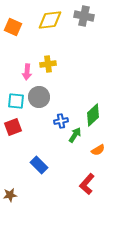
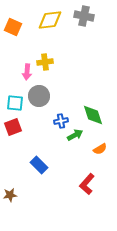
yellow cross: moved 3 px left, 2 px up
gray circle: moved 1 px up
cyan square: moved 1 px left, 2 px down
green diamond: rotated 65 degrees counterclockwise
green arrow: rotated 28 degrees clockwise
orange semicircle: moved 2 px right, 1 px up
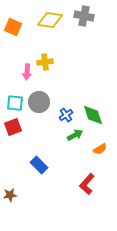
yellow diamond: rotated 15 degrees clockwise
gray circle: moved 6 px down
blue cross: moved 5 px right, 6 px up; rotated 24 degrees counterclockwise
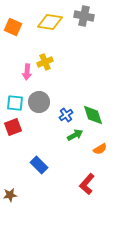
yellow diamond: moved 2 px down
yellow cross: rotated 14 degrees counterclockwise
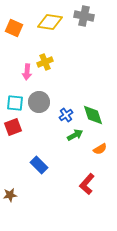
orange square: moved 1 px right, 1 px down
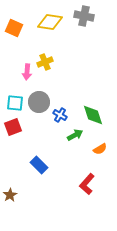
blue cross: moved 6 px left; rotated 24 degrees counterclockwise
brown star: rotated 24 degrees counterclockwise
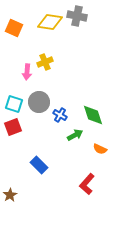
gray cross: moved 7 px left
cyan square: moved 1 px left, 1 px down; rotated 12 degrees clockwise
orange semicircle: rotated 56 degrees clockwise
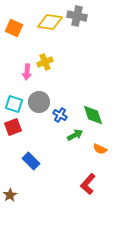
blue rectangle: moved 8 px left, 4 px up
red L-shape: moved 1 px right
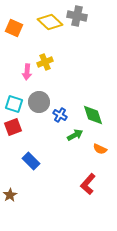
yellow diamond: rotated 35 degrees clockwise
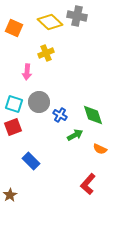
yellow cross: moved 1 px right, 9 px up
